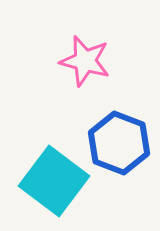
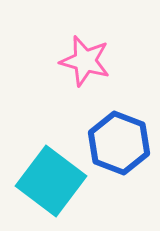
cyan square: moved 3 px left
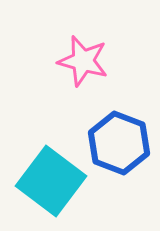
pink star: moved 2 px left
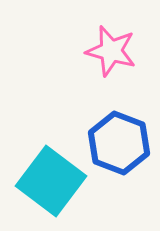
pink star: moved 28 px right, 10 px up
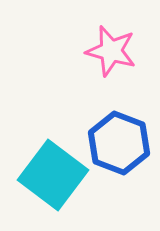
cyan square: moved 2 px right, 6 px up
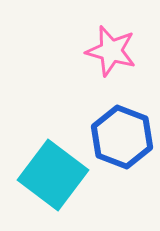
blue hexagon: moved 3 px right, 6 px up
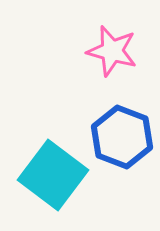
pink star: moved 1 px right
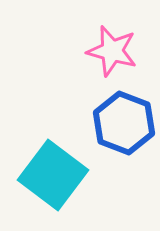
blue hexagon: moved 2 px right, 14 px up
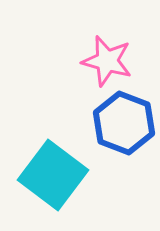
pink star: moved 5 px left, 10 px down
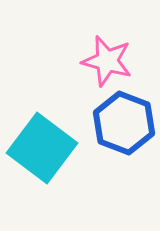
cyan square: moved 11 px left, 27 px up
